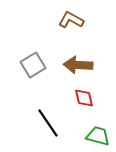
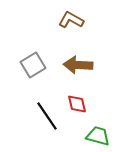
red diamond: moved 7 px left, 6 px down
black line: moved 1 px left, 7 px up
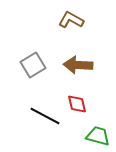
black line: moved 2 px left; rotated 28 degrees counterclockwise
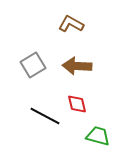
brown L-shape: moved 4 px down
brown arrow: moved 1 px left, 1 px down
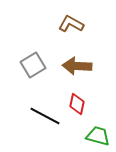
red diamond: rotated 25 degrees clockwise
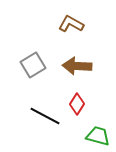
red diamond: rotated 20 degrees clockwise
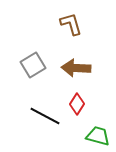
brown L-shape: rotated 45 degrees clockwise
brown arrow: moved 1 px left, 2 px down
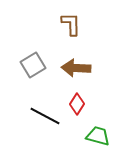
brown L-shape: rotated 15 degrees clockwise
